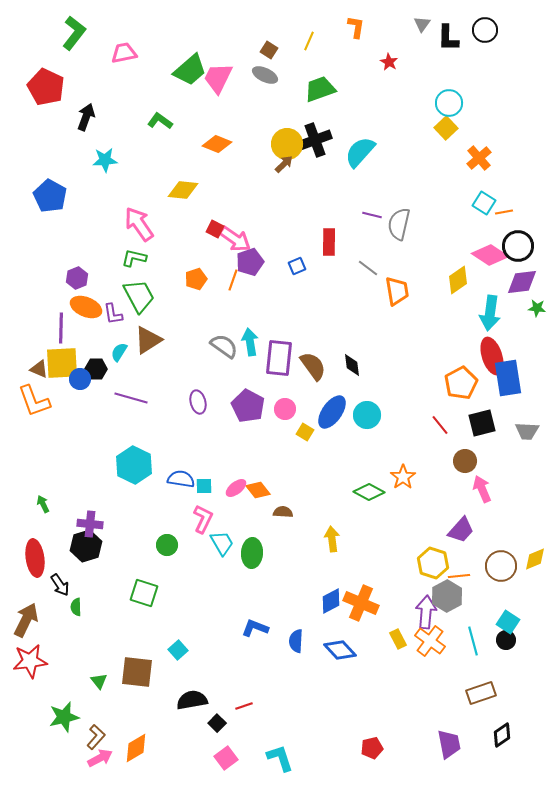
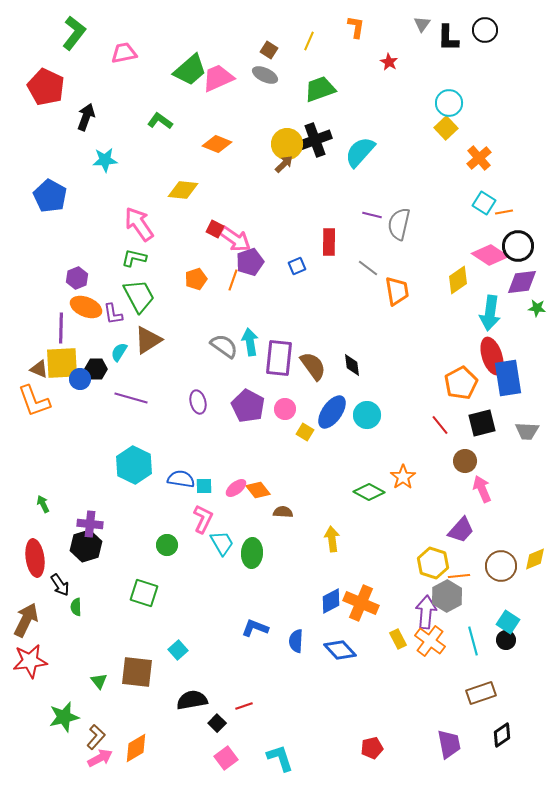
pink trapezoid at (218, 78): rotated 40 degrees clockwise
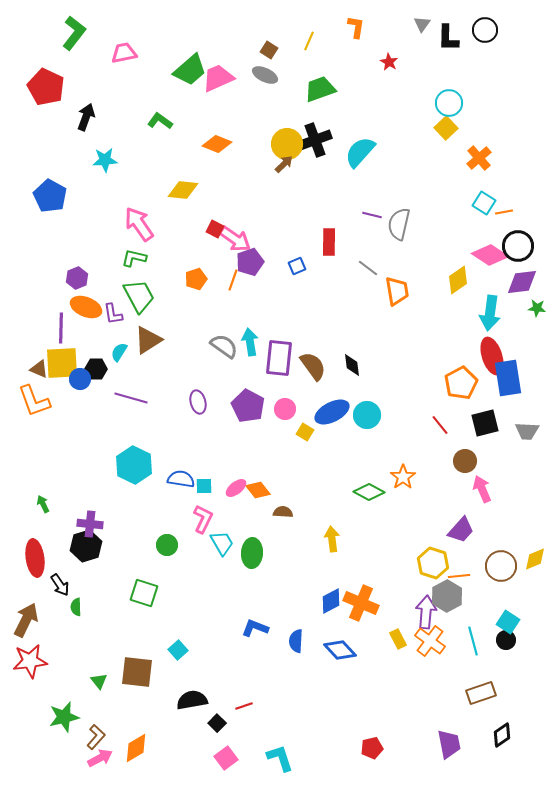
blue ellipse at (332, 412): rotated 28 degrees clockwise
black square at (482, 423): moved 3 px right
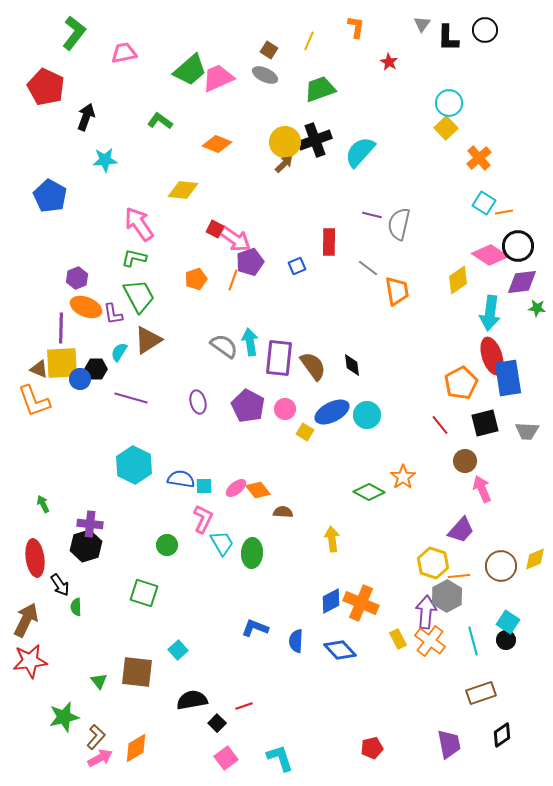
yellow circle at (287, 144): moved 2 px left, 2 px up
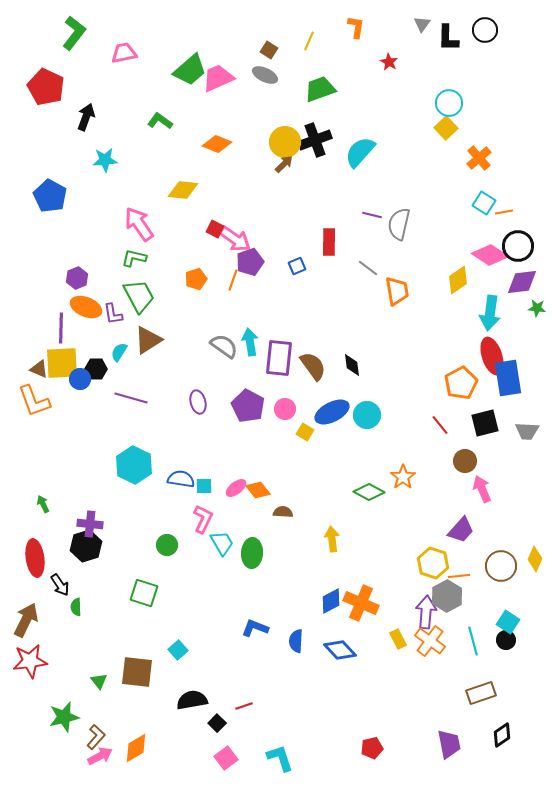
yellow diamond at (535, 559): rotated 45 degrees counterclockwise
pink arrow at (100, 758): moved 2 px up
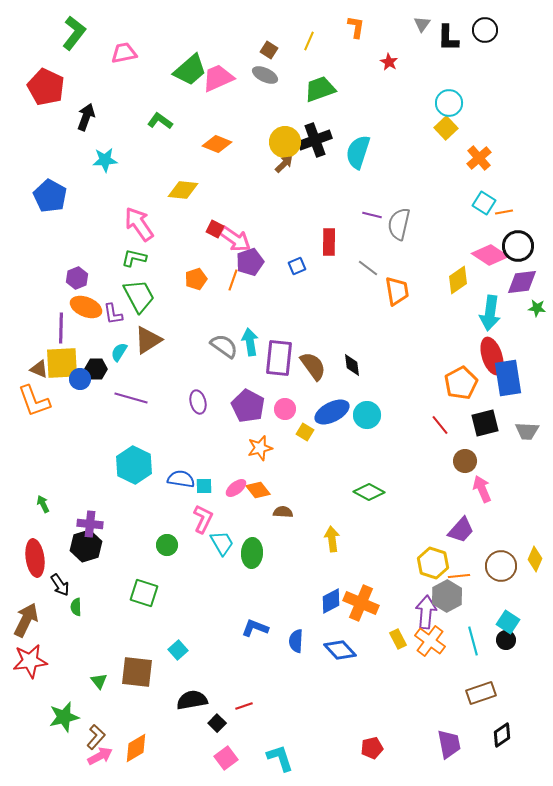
cyan semicircle at (360, 152): moved 2 px left; rotated 24 degrees counterclockwise
orange star at (403, 477): moved 143 px left, 29 px up; rotated 20 degrees clockwise
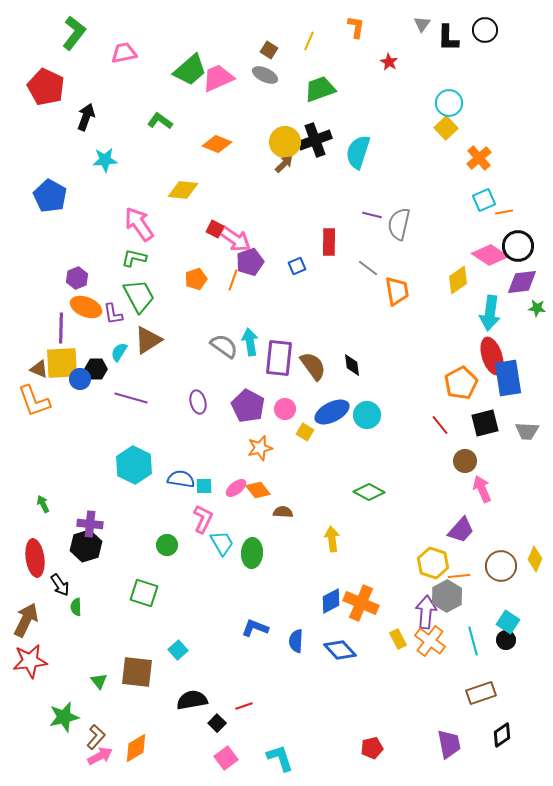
cyan square at (484, 203): moved 3 px up; rotated 35 degrees clockwise
